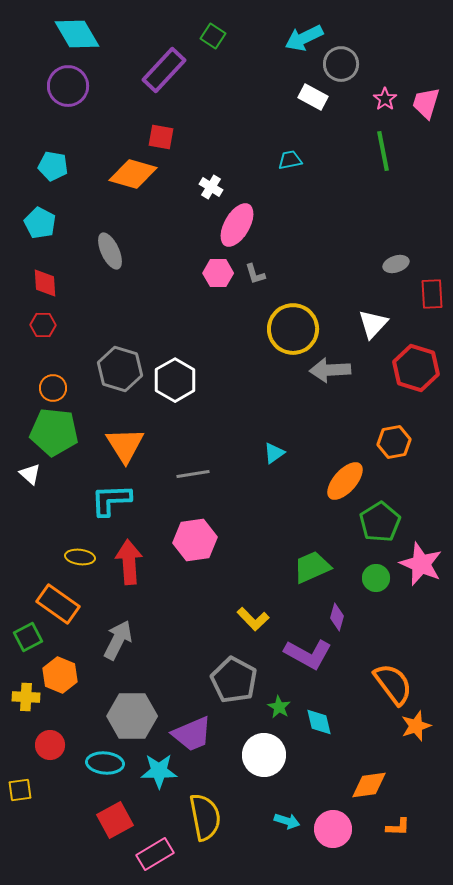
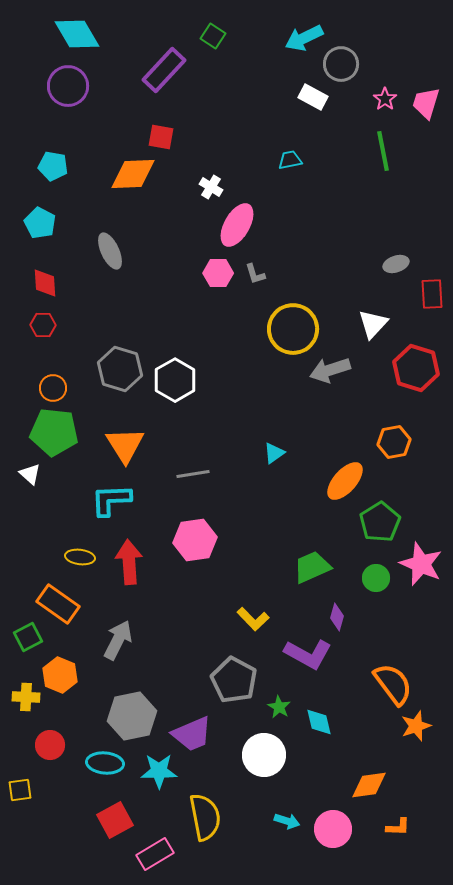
orange diamond at (133, 174): rotated 18 degrees counterclockwise
gray arrow at (330, 370): rotated 15 degrees counterclockwise
gray hexagon at (132, 716): rotated 12 degrees counterclockwise
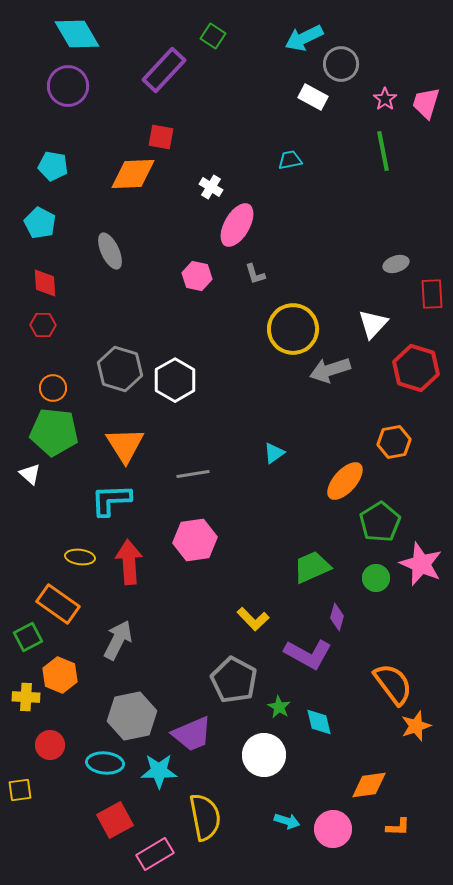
pink hexagon at (218, 273): moved 21 px left, 3 px down; rotated 12 degrees clockwise
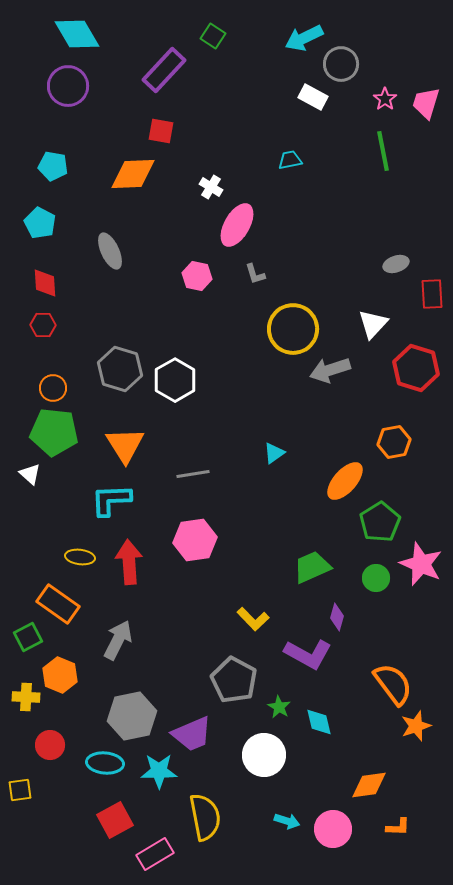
red square at (161, 137): moved 6 px up
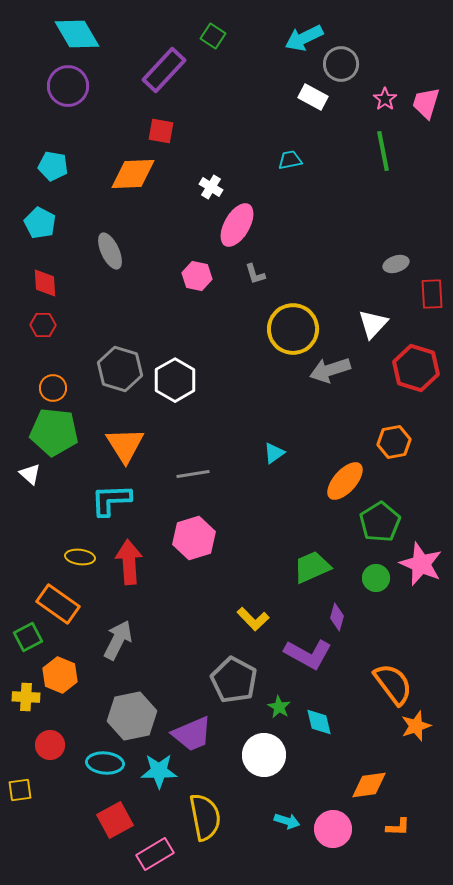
pink hexagon at (195, 540): moved 1 px left, 2 px up; rotated 9 degrees counterclockwise
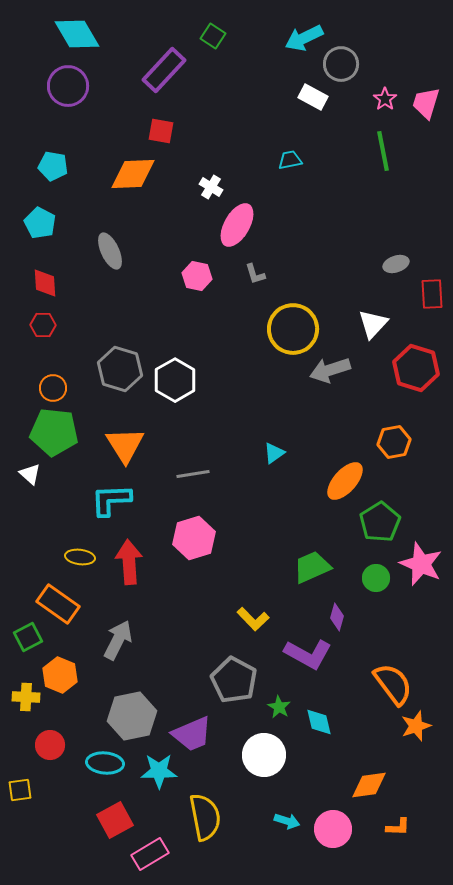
pink rectangle at (155, 854): moved 5 px left
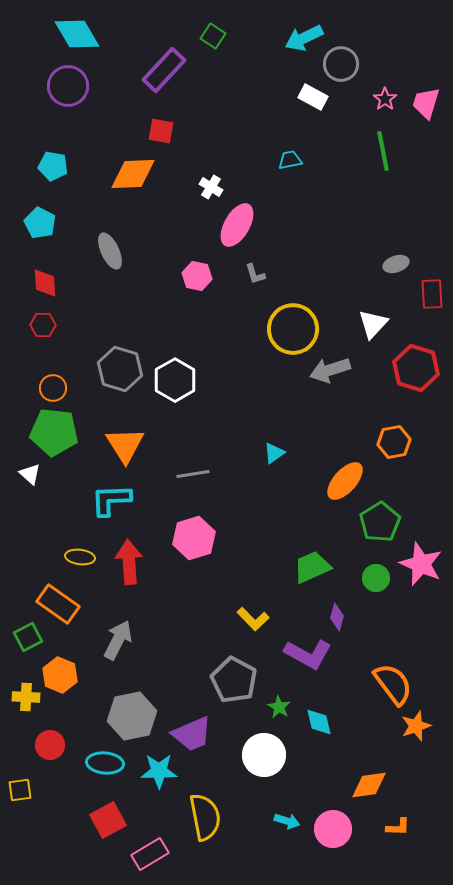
red square at (115, 820): moved 7 px left
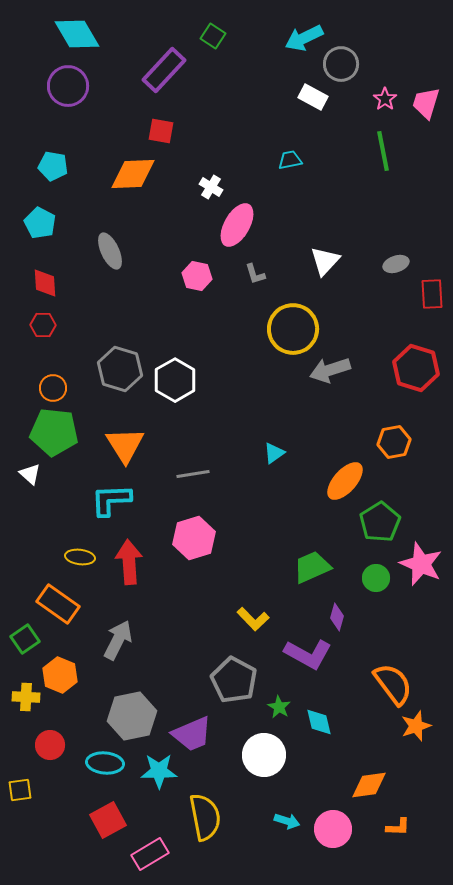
white triangle at (373, 324): moved 48 px left, 63 px up
green square at (28, 637): moved 3 px left, 2 px down; rotated 8 degrees counterclockwise
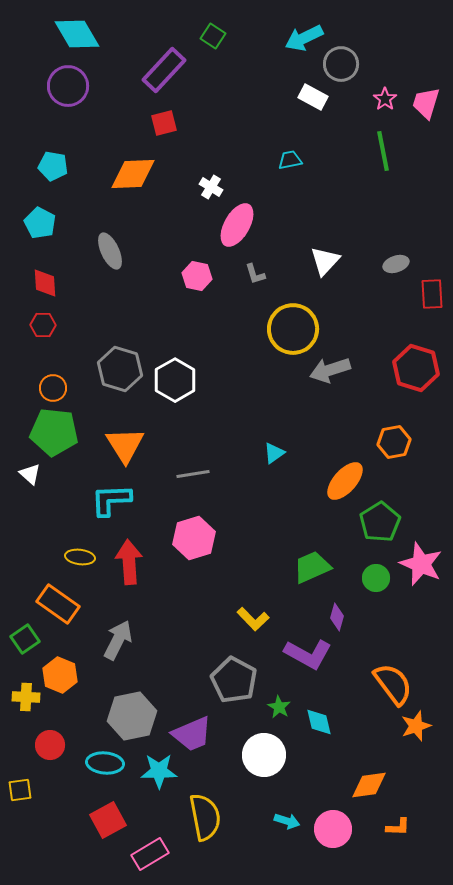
red square at (161, 131): moved 3 px right, 8 px up; rotated 24 degrees counterclockwise
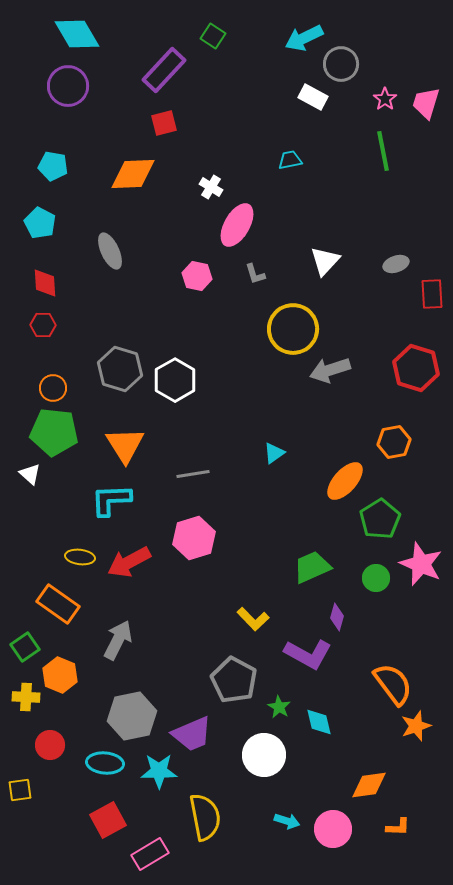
green pentagon at (380, 522): moved 3 px up
red arrow at (129, 562): rotated 114 degrees counterclockwise
green square at (25, 639): moved 8 px down
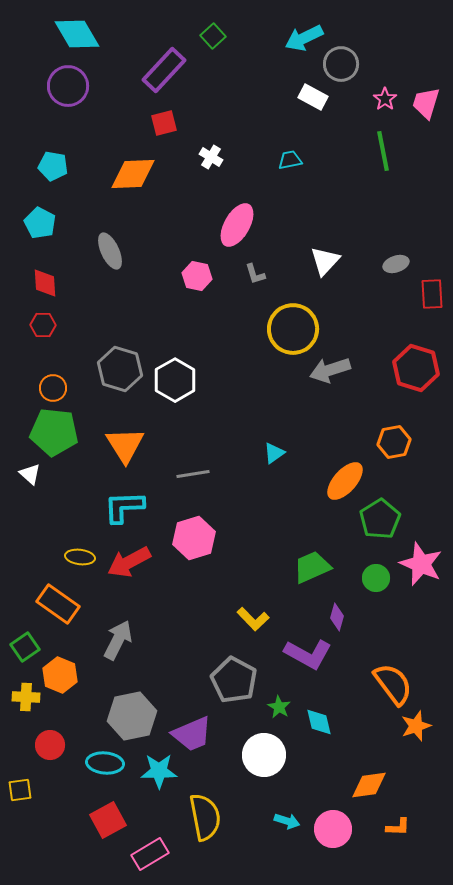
green square at (213, 36): rotated 15 degrees clockwise
white cross at (211, 187): moved 30 px up
cyan L-shape at (111, 500): moved 13 px right, 7 px down
